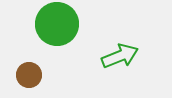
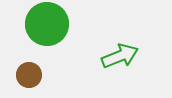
green circle: moved 10 px left
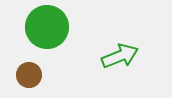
green circle: moved 3 px down
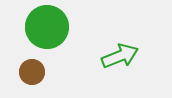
brown circle: moved 3 px right, 3 px up
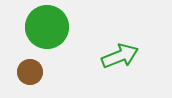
brown circle: moved 2 px left
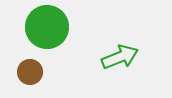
green arrow: moved 1 px down
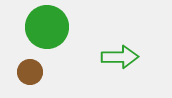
green arrow: rotated 21 degrees clockwise
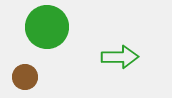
brown circle: moved 5 px left, 5 px down
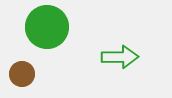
brown circle: moved 3 px left, 3 px up
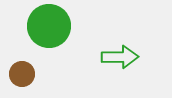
green circle: moved 2 px right, 1 px up
